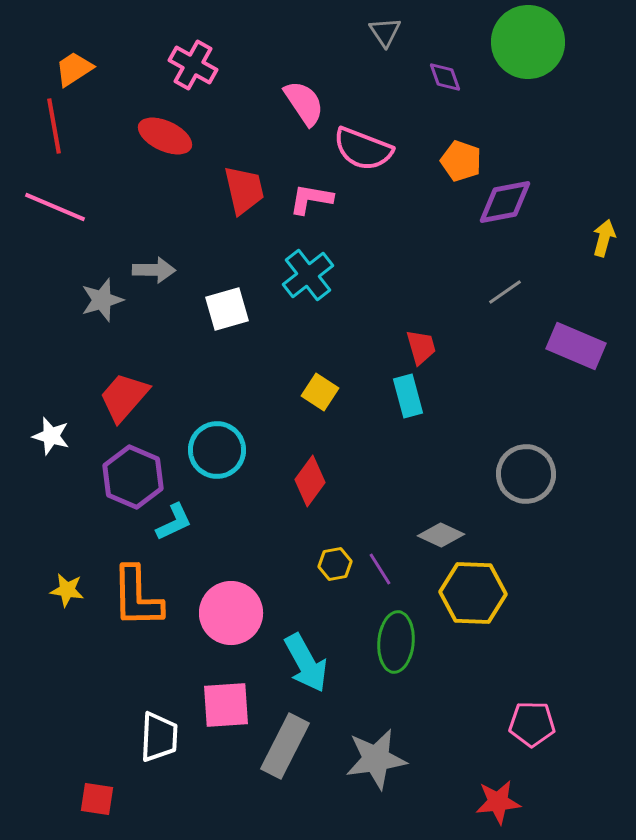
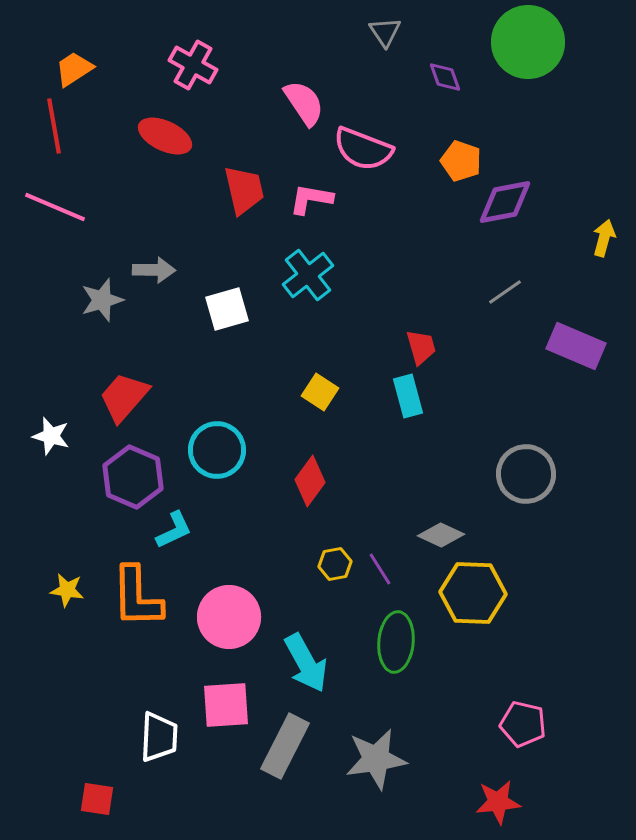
cyan L-shape at (174, 522): moved 8 px down
pink circle at (231, 613): moved 2 px left, 4 px down
pink pentagon at (532, 724): moved 9 px left; rotated 12 degrees clockwise
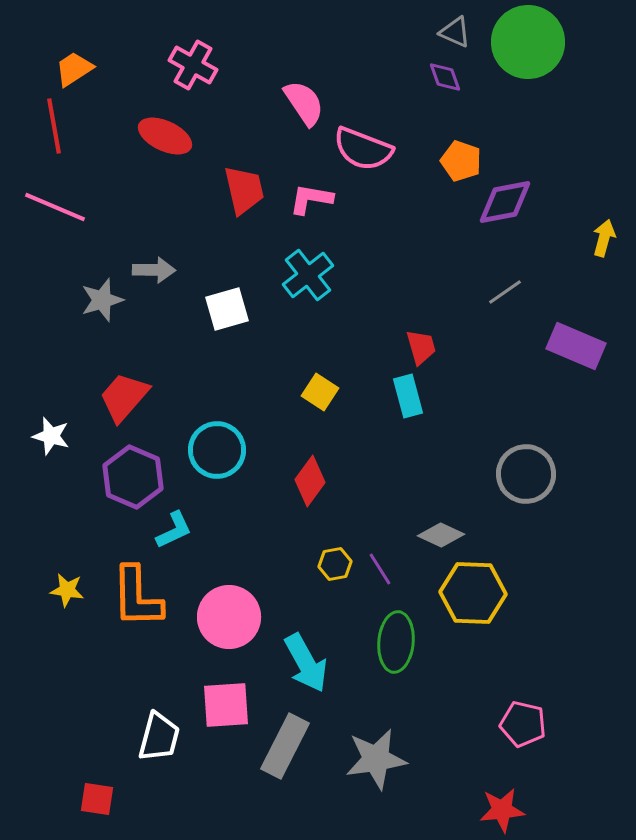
gray triangle at (385, 32): moved 70 px right; rotated 32 degrees counterclockwise
white trapezoid at (159, 737): rotated 12 degrees clockwise
red star at (498, 802): moved 4 px right, 8 px down
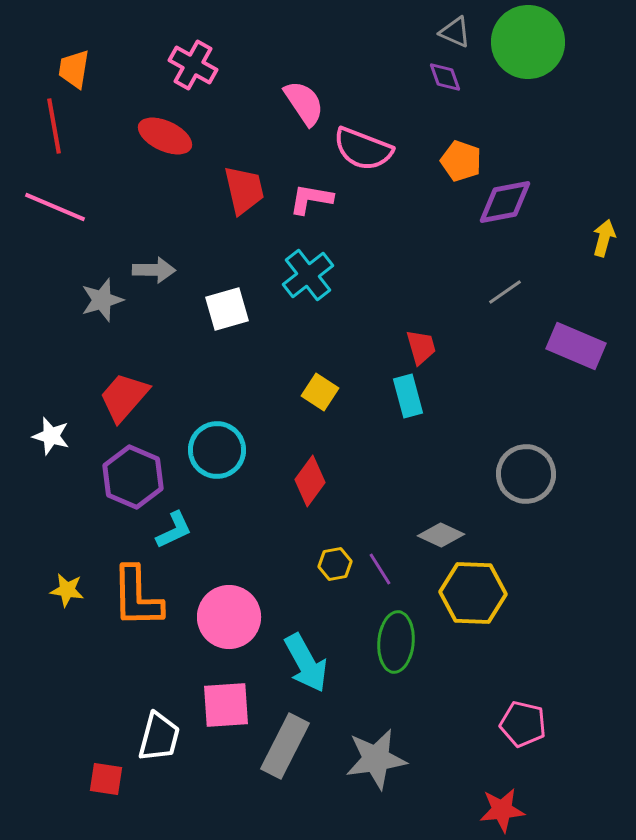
orange trapezoid at (74, 69): rotated 48 degrees counterclockwise
red square at (97, 799): moved 9 px right, 20 px up
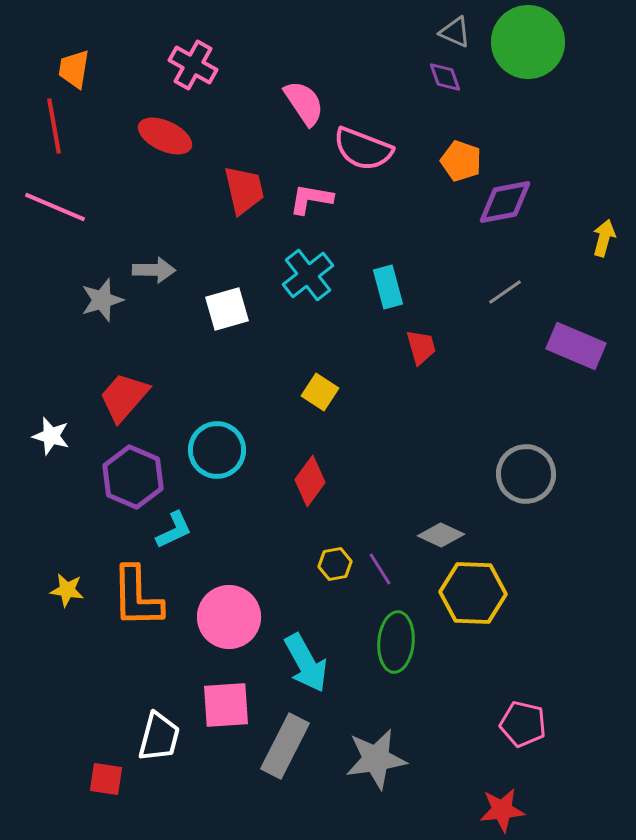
cyan rectangle at (408, 396): moved 20 px left, 109 px up
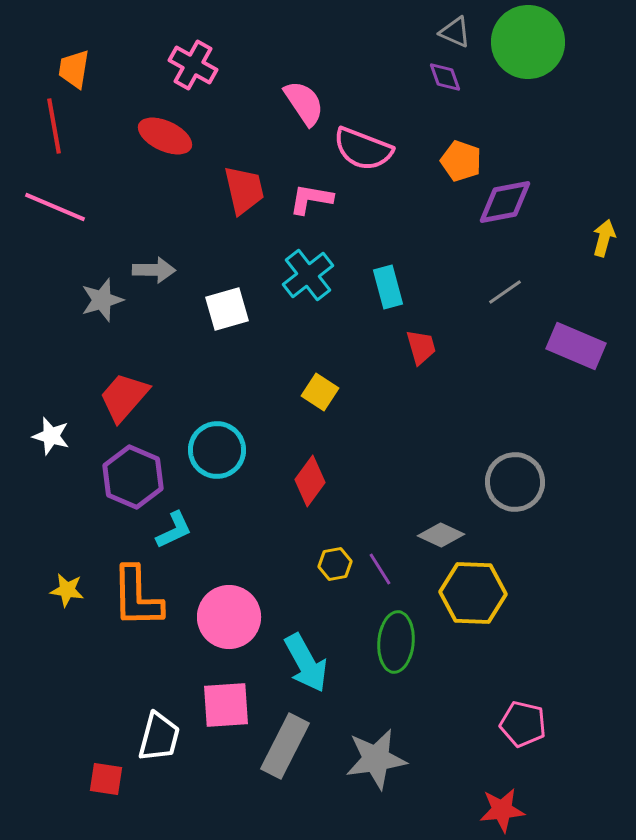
gray circle at (526, 474): moved 11 px left, 8 px down
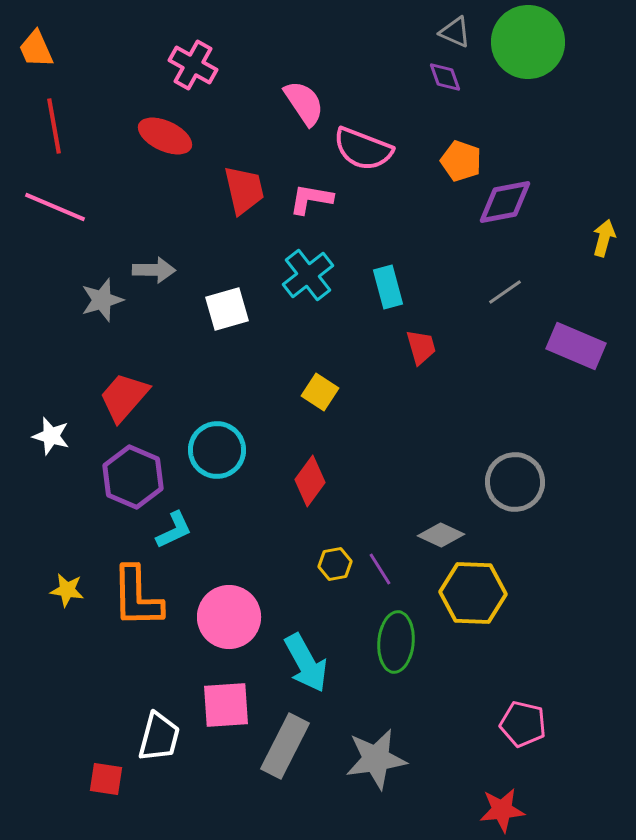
orange trapezoid at (74, 69): moved 38 px left, 20 px up; rotated 33 degrees counterclockwise
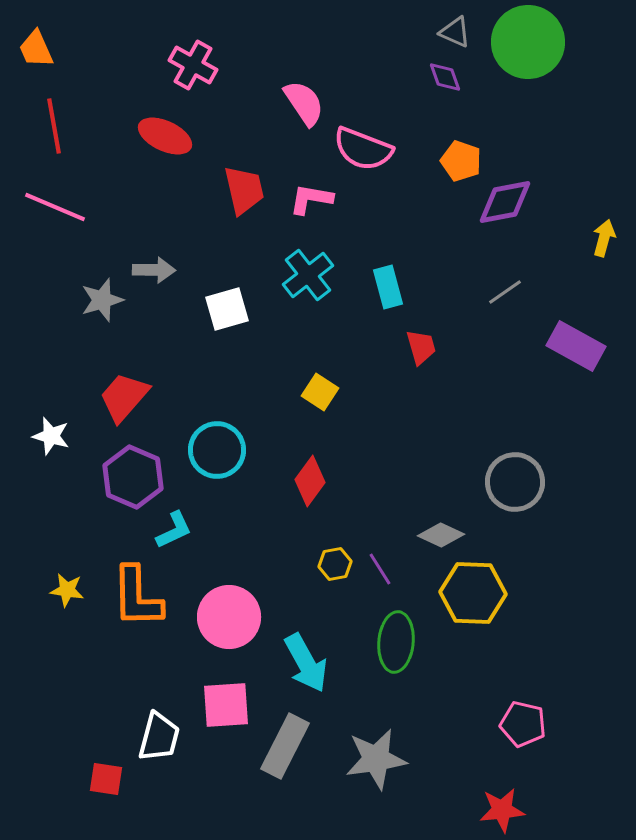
purple rectangle at (576, 346): rotated 6 degrees clockwise
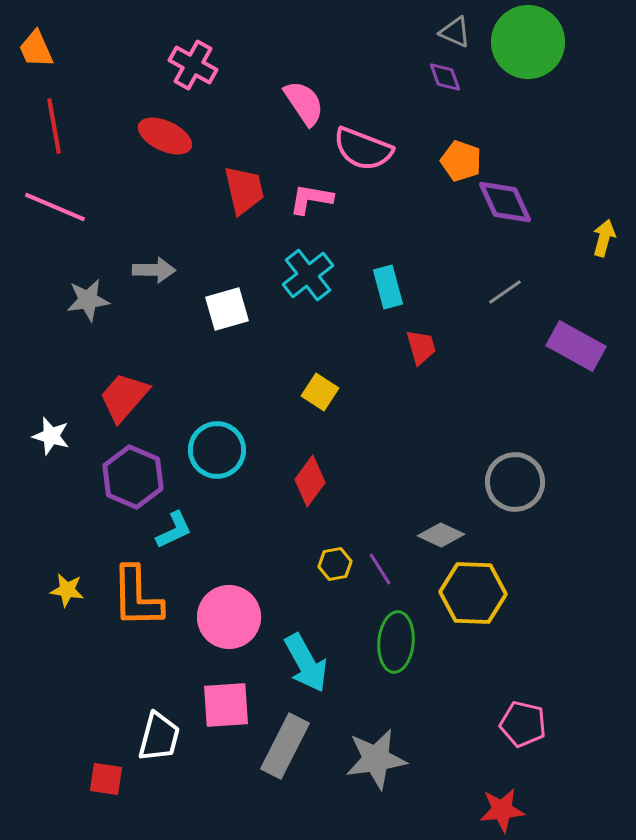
purple diamond at (505, 202): rotated 76 degrees clockwise
gray star at (102, 300): moved 14 px left; rotated 9 degrees clockwise
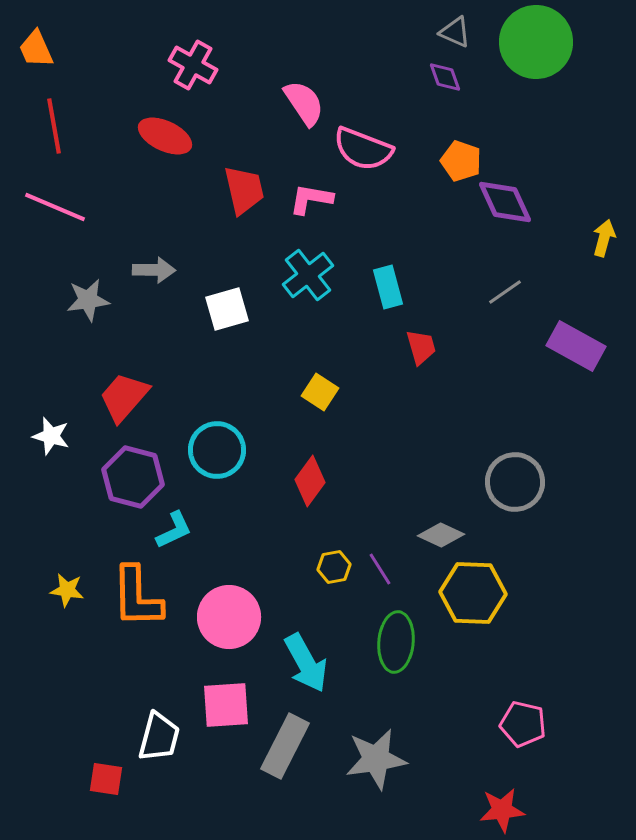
green circle at (528, 42): moved 8 px right
purple hexagon at (133, 477): rotated 8 degrees counterclockwise
yellow hexagon at (335, 564): moved 1 px left, 3 px down
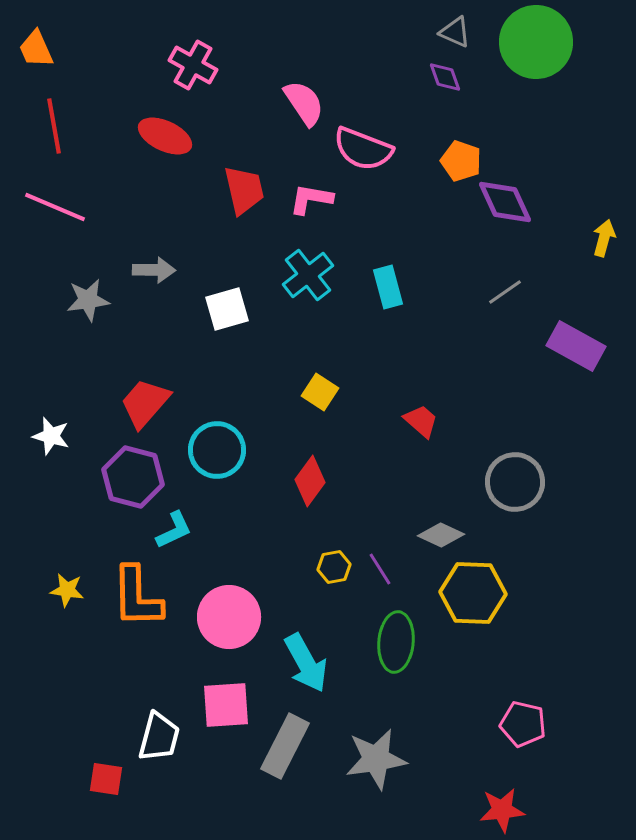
red trapezoid at (421, 347): moved 74 px down; rotated 33 degrees counterclockwise
red trapezoid at (124, 397): moved 21 px right, 6 px down
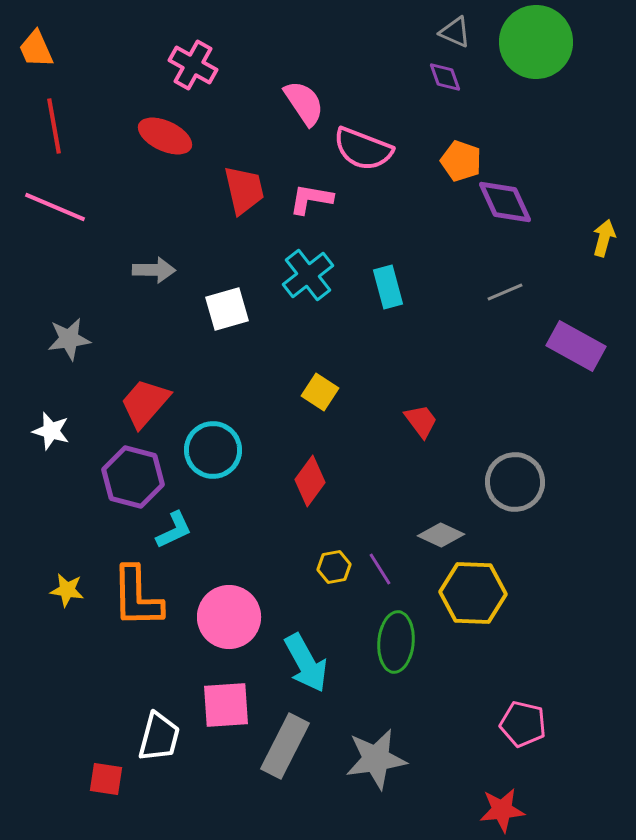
gray line at (505, 292): rotated 12 degrees clockwise
gray star at (88, 300): moved 19 px left, 39 px down
red trapezoid at (421, 421): rotated 12 degrees clockwise
white star at (51, 436): moved 5 px up
cyan circle at (217, 450): moved 4 px left
